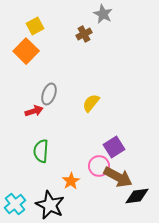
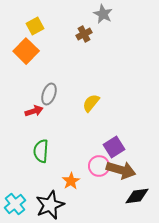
brown arrow: moved 3 px right, 7 px up; rotated 12 degrees counterclockwise
black star: rotated 24 degrees clockwise
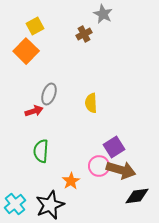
yellow semicircle: rotated 42 degrees counterclockwise
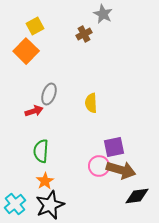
purple square: rotated 20 degrees clockwise
orange star: moved 26 px left
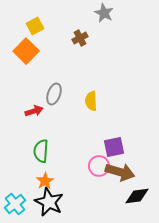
gray star: moved 1 px right, 1 px up
brown cross: moved 4 px left, 4 px down
gray ellipse: moved 5 px right
yellow semicircle: moved 2 px up
brown arrow: moved 1 px left, 2 px down
black star: moved 1 px left, 3 px up; rotated 24 degrees counterclockwise
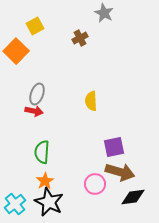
orange square: moved 10 px left
gray ellipse: moved 17 px left
red arrow: rotated 30 degrees clockwise
green semicircle: moved 1 px right, 1 px down
pink circle: moved 4 px left, 18 px down
black diamond: moved 4 px left, 1 px down
